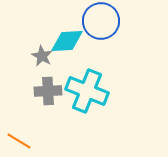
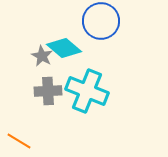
cyan diamond: moved 3 px left, 7 px down; rotated 44 degrees clockwise
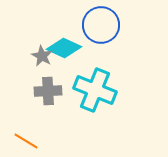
blue circle: moved 4 px down
cyan diamond: rotated 16 degrees counterclockwise
cyan cross: moved 8 px right, 1 px up
orange line: moved 7 px right
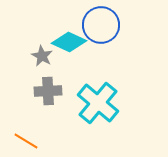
cyan diamond: moved 5 px right, 6 px up
cyan cross: moved 3 px right, 13 px down; rotated 18 degrees clockwise
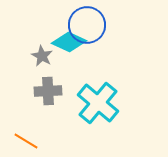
blue circle: moved 14 px left
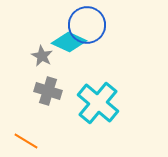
gray cross: rotated 20 degrees clockwise
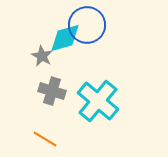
cyan diamond: moved 4 px left, 4 px up; rotated 40 degrees counterclockwise
gray cross: moved 4 px right
cyan cross: moved 2 px up
orange line: moved 19 px right, 2 px up
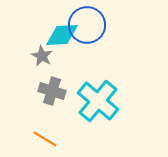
cyan diamond: moved 3 px left, 3 px up; rotated 12 degrees clockwise
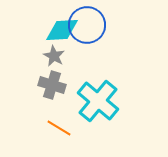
cyan diamond: moved 5 px up
gray star: moved 12 px right
gray cross: moved 6 px up
orange line: moved 14 px right, 11 px up
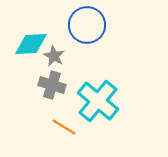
cyan diamond: moved 31 px left, 14 px down
orange line: moved 5 px right, 1 px up
